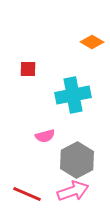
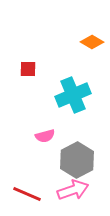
cyan cross: rotated 12 degrees counterclockwise
pink arrow: moved 1 px up
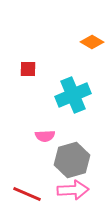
pink semicircle: rotated 12 degrees clockwise
gray hexagon: moved 5 px left; rotated 12 degrees clockwise
pink arrow: rotated 16 degrees clockwise
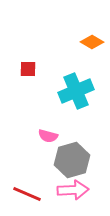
cyan cross: moved 3 px right, 4 px up
pink semicircle: moved 3 px right; rotated 18 degrees clockwise
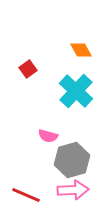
orange diamond: moved 11 px left, 8 px down; rotated 30 degrees clockwise
red square: rotated 36 degrees counterclockwise
cyan cross: rotated 24 degrees counterclockwise
red line: moved 1 px left, 1 px down
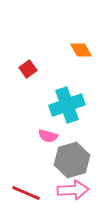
cyan cross: moved 9 px left, 14 px down; rotated 28 degrees clockwise
red line: moved 2 px up
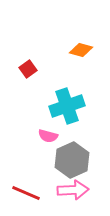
orange diamond: rotated 45 degrees counterclockwise
cyan cross: moved 1 px down
gray hexagon: rotated 8 degrees counterclockwise
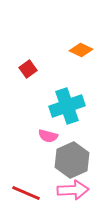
orange diamond: rotated 10 degrees clockwise
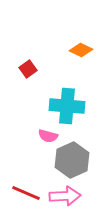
cyan cross: rotated 24 degrees clockwise
pink arrow: moved 8 px left, 6 px down
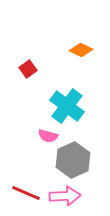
cyan cross: rotated 32 degrees clockwise
gray hexagon: moved 1 px right
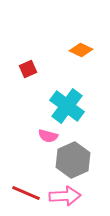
red square: rotated 12 degrees clockwise
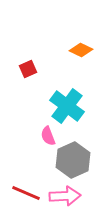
pink semicircle: rotated 54 degrees clockwise
